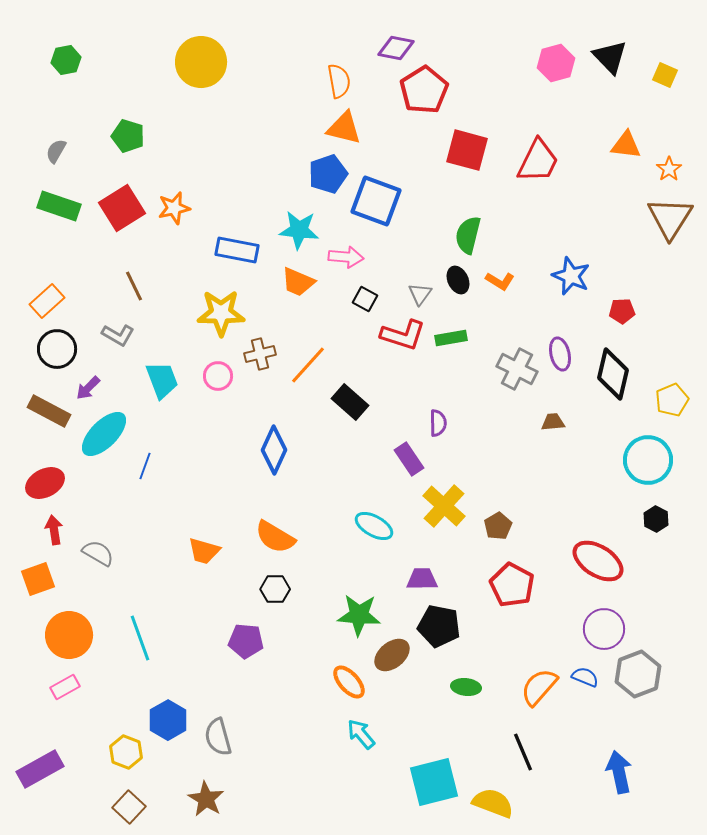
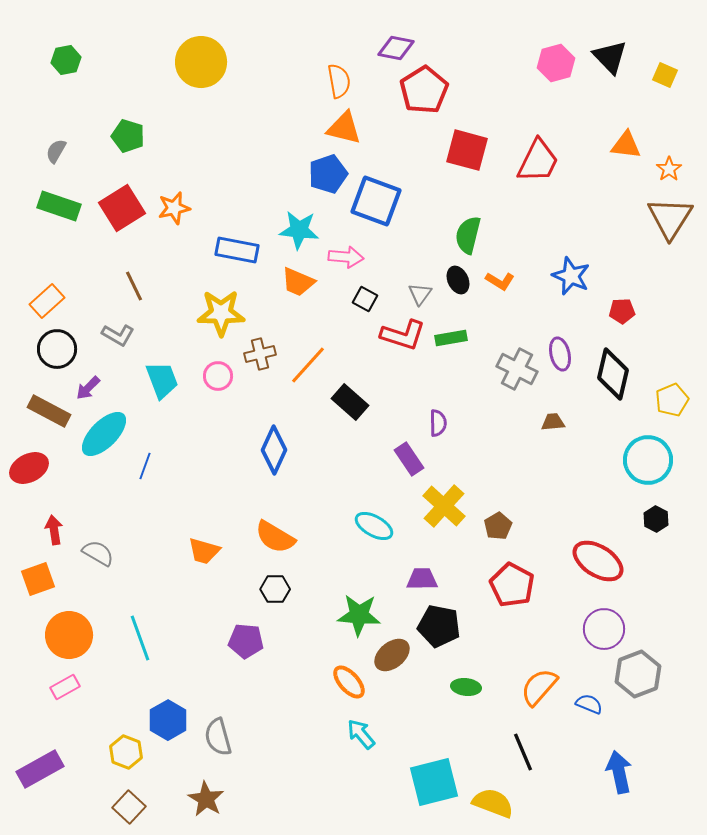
red ellipse at (45, 483): moved 16 px left, 15 px up
blue semicircle at (585, 677): moved 4 px right, 27 px down
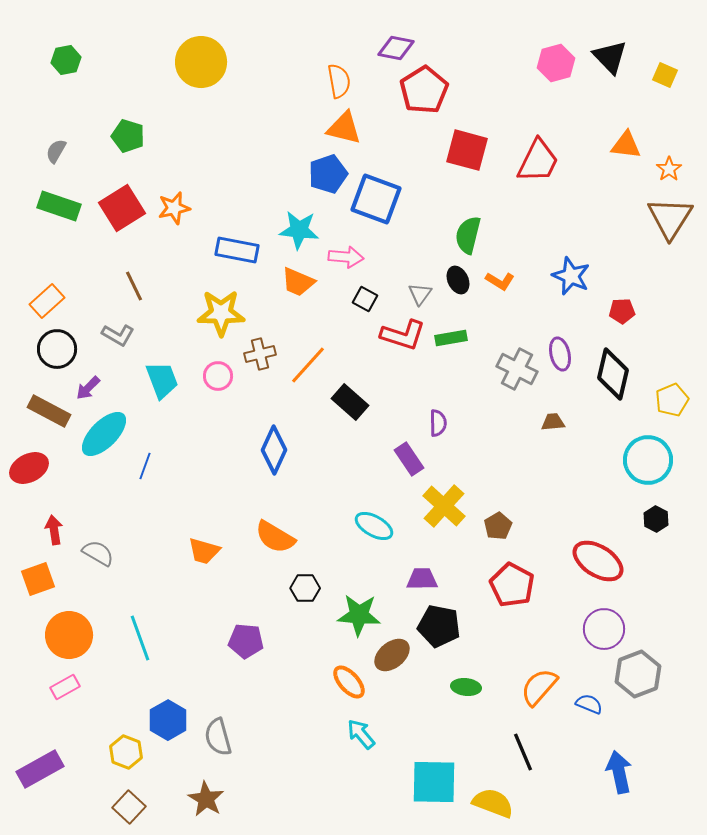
blue square at (376, 201): moved 2 px up
black hexagon at (275, 589): moved 30 px right, 1 px up
cyan square at (434, 782): rotated 15 degrees clockwise
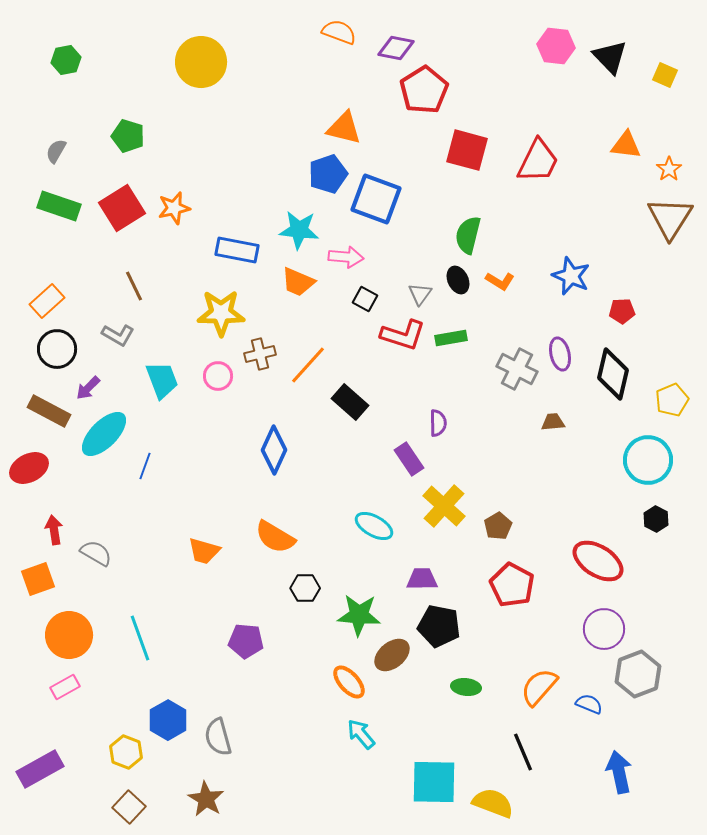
pink hexagon at (556, 63): moved 17 px up; rotated 21 degrees clockwise
orange semicircle at (339, 81): moved 49 px up; rotated 60 degrees counterclockwise
gray semicircle at (98, 553): moved 2 px left
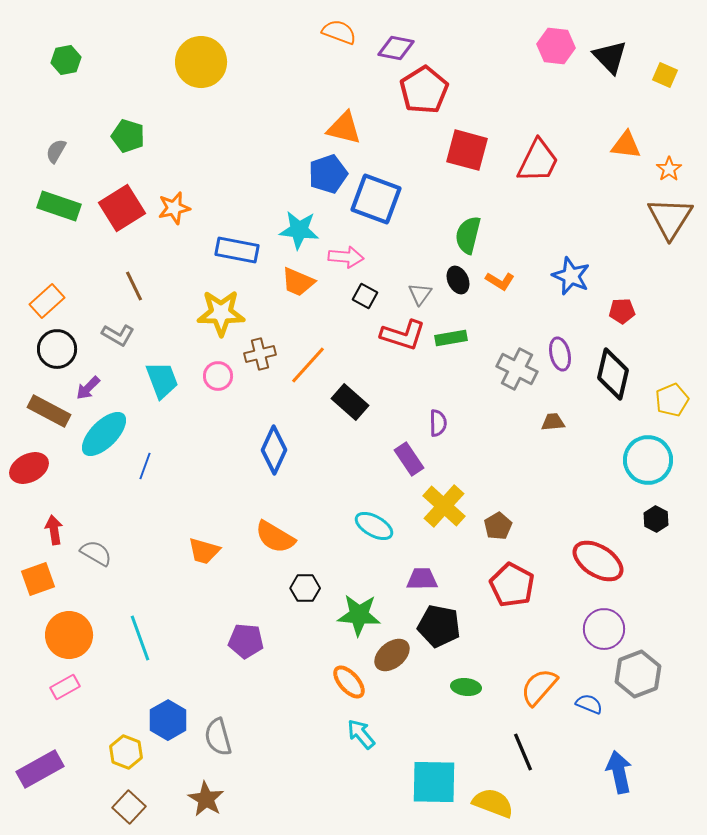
black square at (365, 299): moved 3 px up
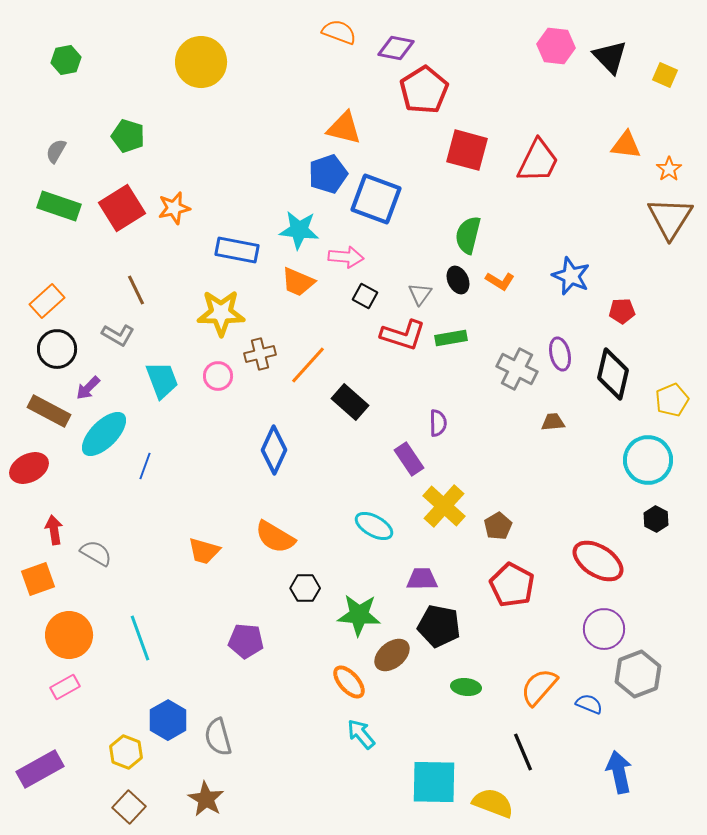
brown line at (134, 286): moved 2 px right, 4 px down
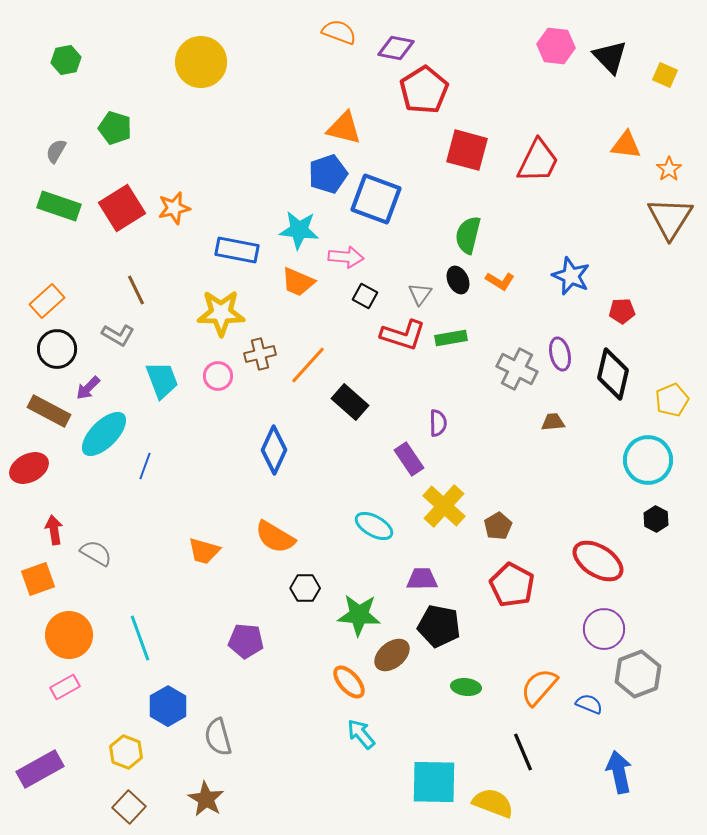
green pentagon at (128, 136): moved 13 px left, 8 px up
blue hexagon at (168, 720): moved 14 px up
